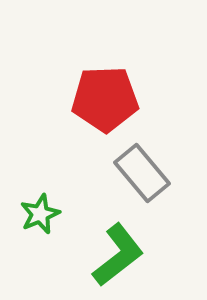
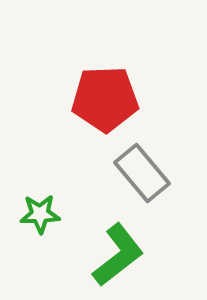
green star: rotated 21 degrees clockwise
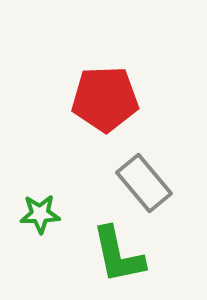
gray rectangle: moved 2 px right, 10 px down
green L-shape: rotated 116 degrees clockwise
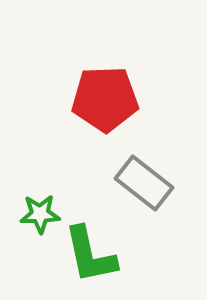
gray rectangle: rotated 12 degrees counterclockwise
green L-shape: moved 28 px left
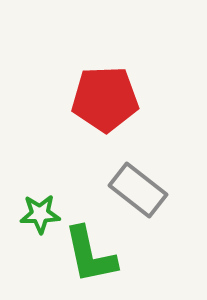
gray rectangle: moved 6 px left, 7 px down
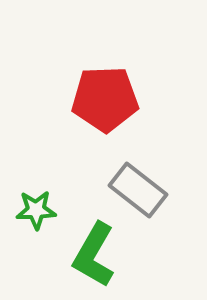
green star: moved 4 px left, 4 px up
green L-shape: moved 4 px right; rotated 42 degrees clockwise
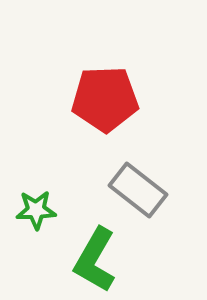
green L-shape: moved 1 px right, 5 px down
